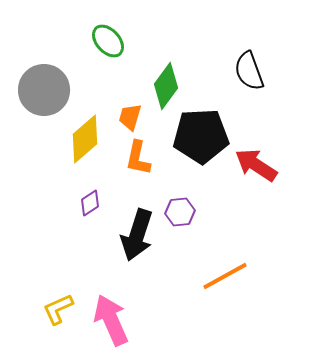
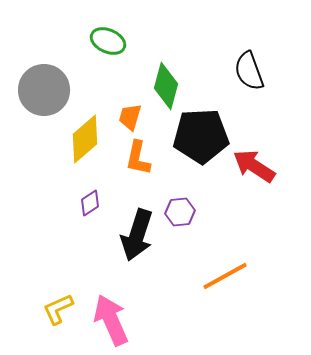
green ellipse: rotated 24 degrees counterclockwise
green diamond: rotated 21 degrees counterclockwise
red arrow: moved 2 px left, 1 px down
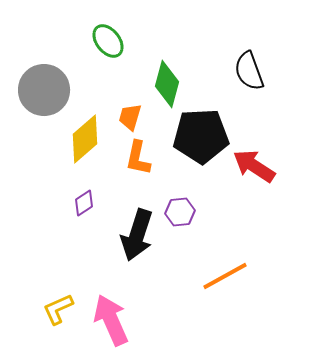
green ellipse: rotated 28 degrees clockwise
green diamond: moved 1 px right, 2 px up
purple diamond: moved 6 px left
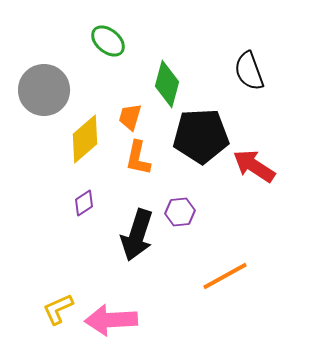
green ellipse: rotated 12 degrees counterclockwise
pink arrow: rotated 69 degrees counterclockwise
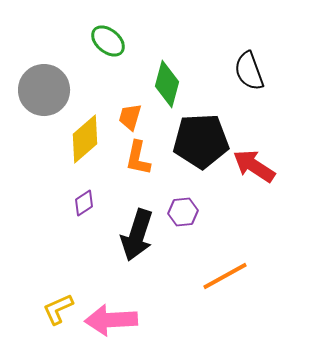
black pentagon: moved 5 px down
purple hexagon: moved 3 px right
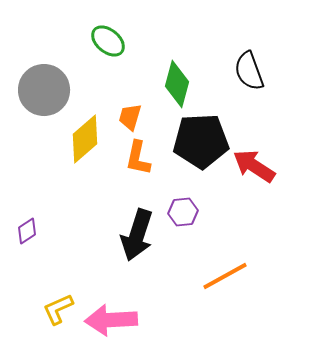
green diamond: moved 10 px right
purple diamond: moved 57 px left, 28 px down
